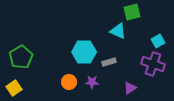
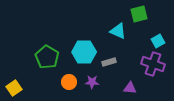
green square: moved 7 px right, 2 px down
green pentagon: moved 26 px right; rotated 10 degrees counterclockwise
purple triangle: rotated 40 degrees clockwise
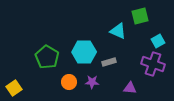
green square: moved 1 px right, 2 px down
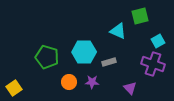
green pentagon: rotated 15 degrees counterclockwise
purple triangle: rotated 40 degrees clockwise
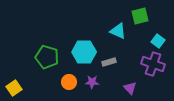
cyan square: rotated 24 degrees counterclockwise
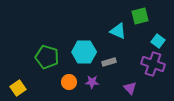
yellow square: moved 4 px right
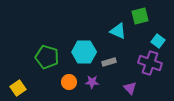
purple cross: moved 3 px left, 1 px up
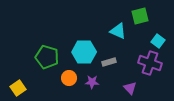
orange circle: moved 4 px up
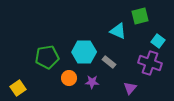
green pentagon: rotated 25 degrees counterclockwise
gray rectangle: rotated 56 degrees clockwise
purple triangle: rotated 24 degrees clockwise
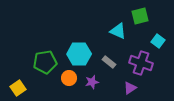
cyan hexagon: moved 5 px left, 2 px down
green pentagon: moved 2 px left, 5 px down
purple cross: moved 9 px left
purple star: rotated 16 degrees counterclockwise
purple triangle: rotated 16 degrees clockwise
